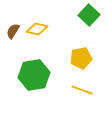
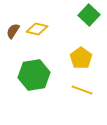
yellow pentagon: rotated 25 degrees counterclockwise
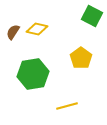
green square: moved 3 px right, 1 px down; rotated 15 degrees counterclockwise
brown semicircle: moved 1 px down
green hexagon: moved 1 px left, 1 px up
yellow line: moved 15 px left, 16 px down; rotated 35 degrees counterclockwise
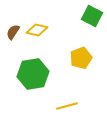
yellow diamond: moved 1 px down
yellow pentagon: rotated 15 degrees clockwise
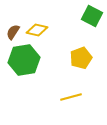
green hexagon: moved 9 px left, 14 px up
yellow line: moved 4 px right, 9 px up
